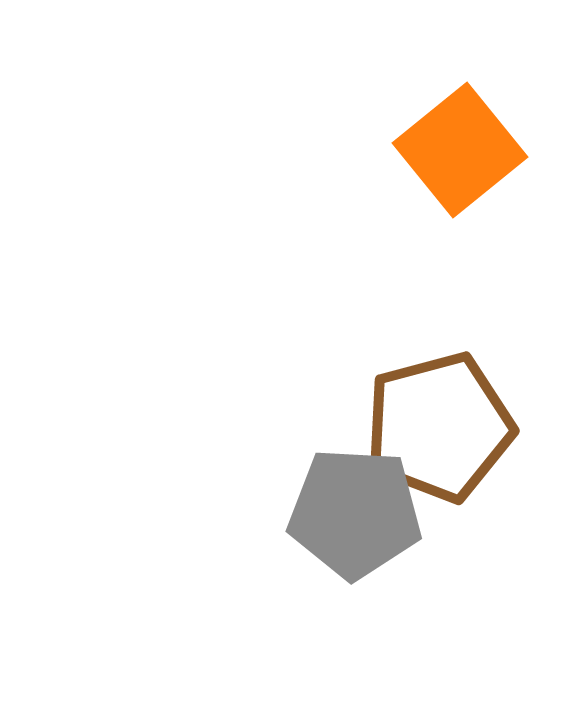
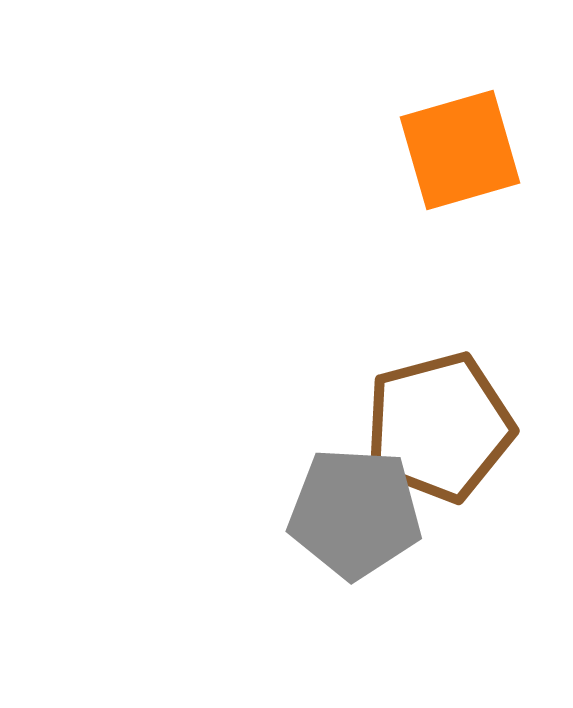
orange square: rotated 23 degrees clockwise
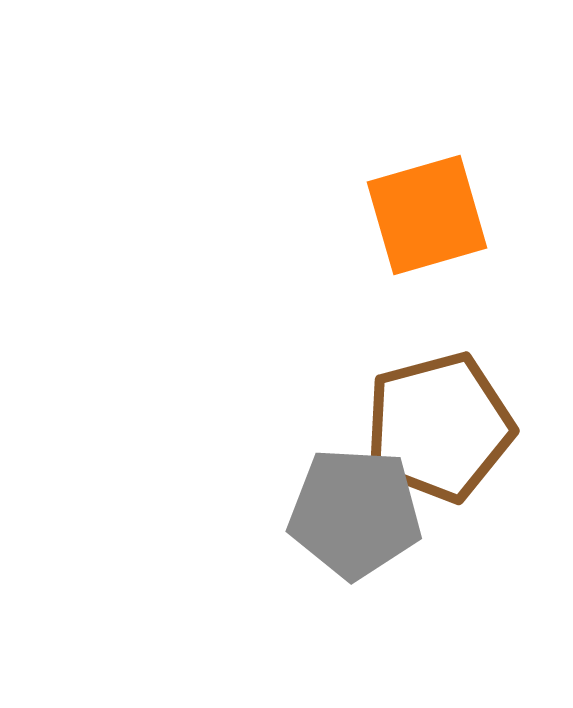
orange square: moved 33 px left, 65 px down
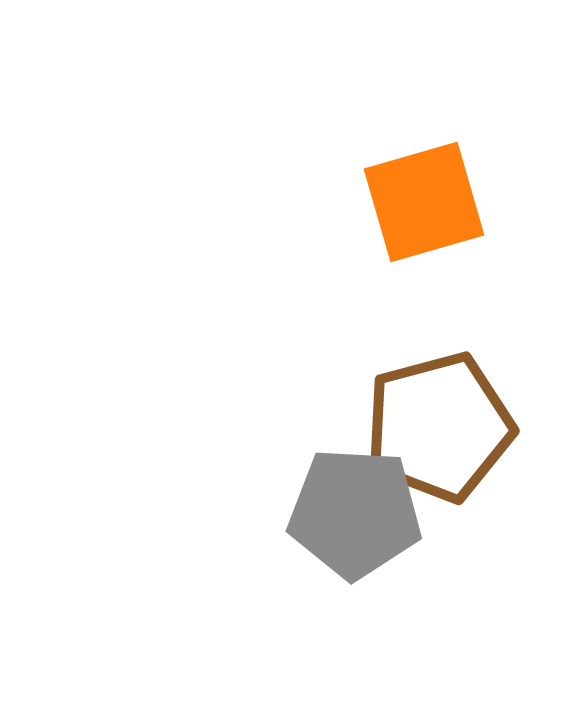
orange square: moved 3 px left, 13 px up
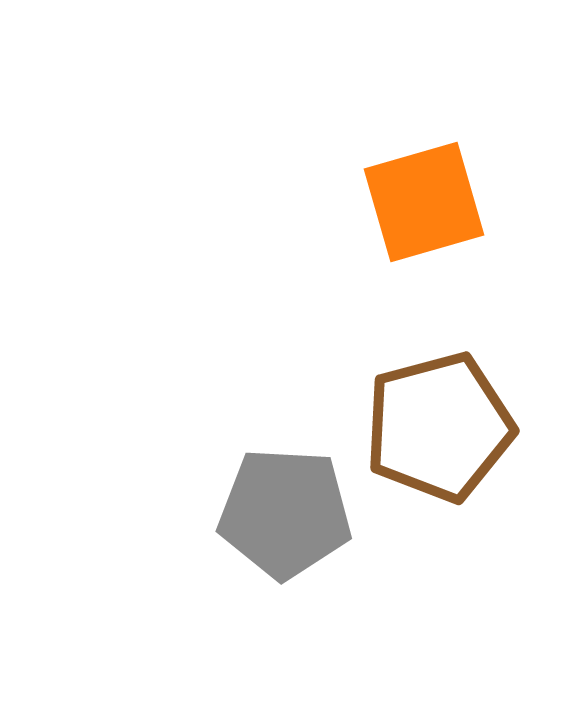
gray pentagon: moved 70 px left
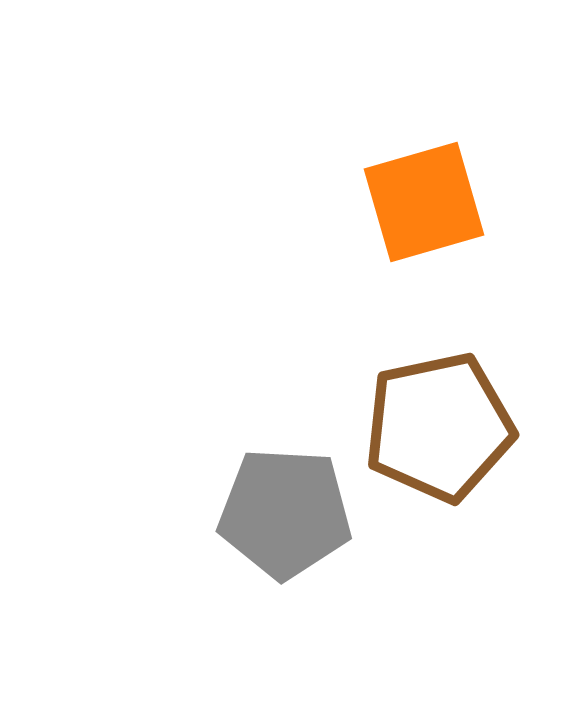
brown pentagon: rotated 3 degrees clockwise
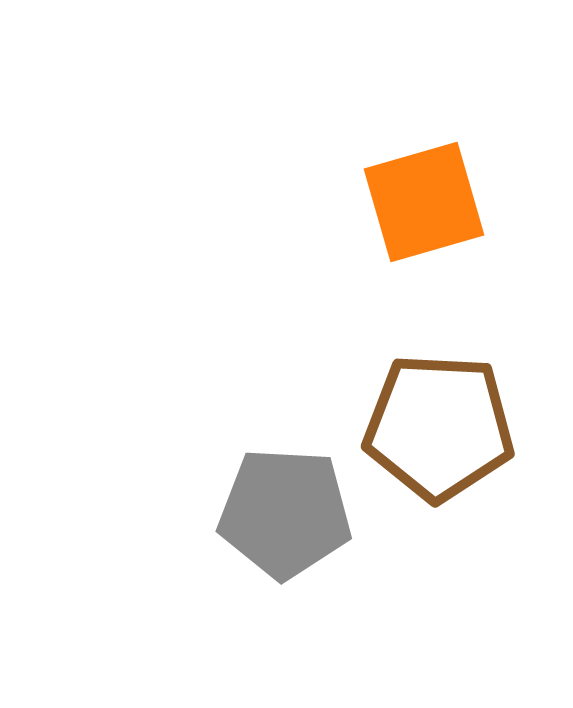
brown pentagon: rotated 15 degrees clockwise
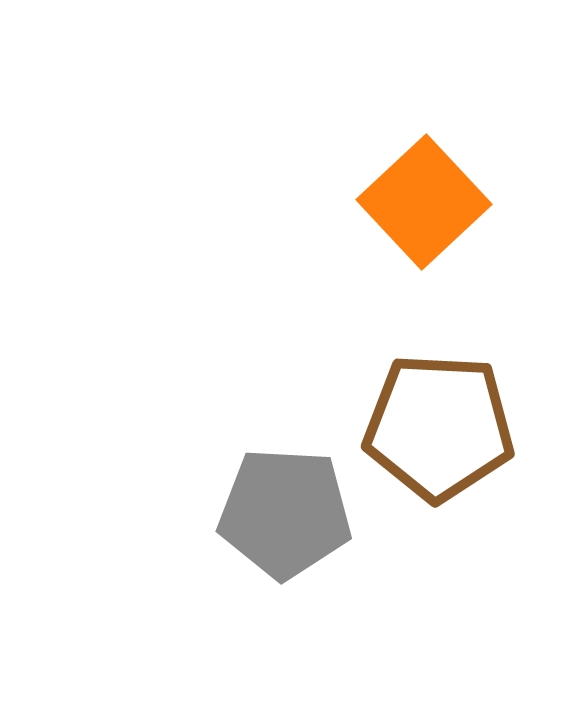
orange square: rotated 27 degrees counterclockwise
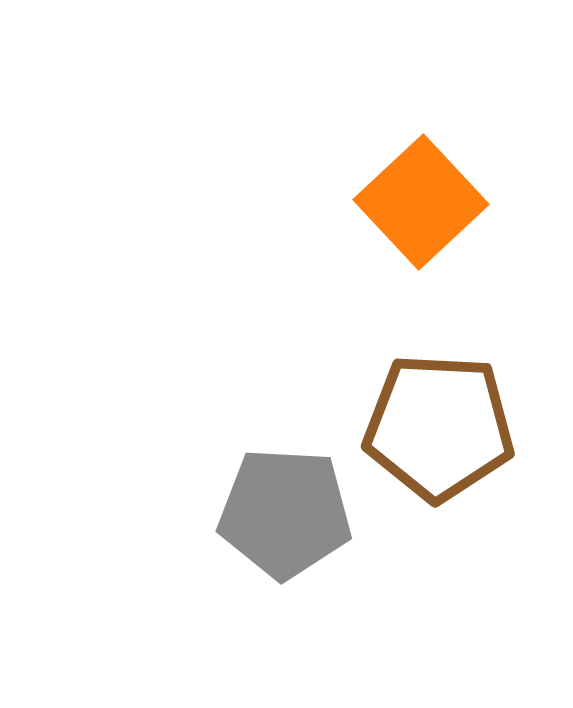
orange square: moved 3 px left
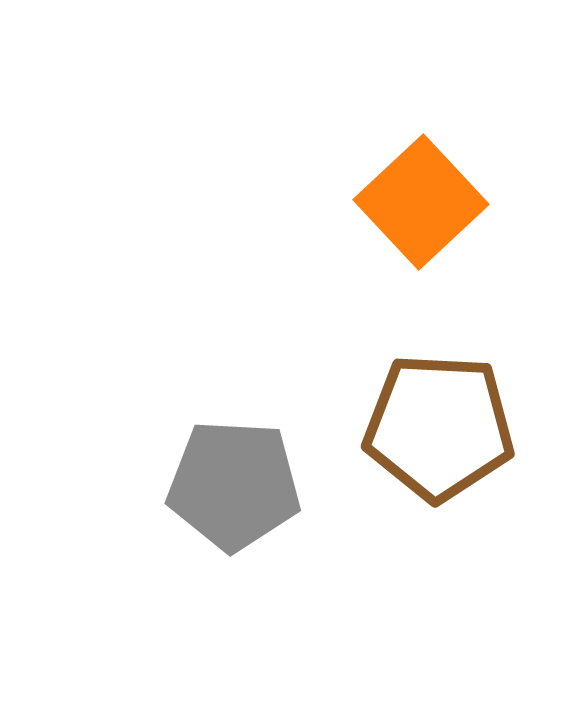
gray pentagon: moved 51 px left, 28 px up
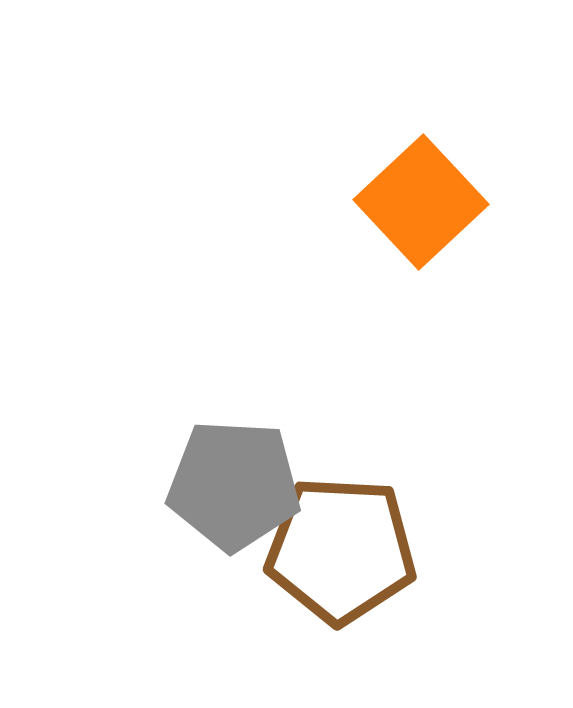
brown pentagon: moved 98 px left, 123 px down
